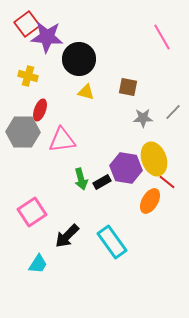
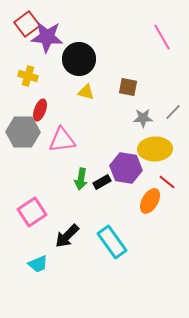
yellow ellipse: moved 1 px right, 10 px up; rotated 72 degrees counterclockwise
green arrow: rotated 25 degrees clockwise
cyan trapezoid: rotated 35 degrees clockwise
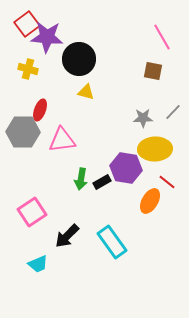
yellow cross: moved 7 px up
brown square: moved 25 px right, 16 px up
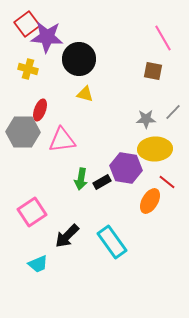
pink line: moved 1 px right, 1 px down
yellow triangle: moved 1 px left, 2 px down
gray star: moved 3 px right, 1 px down
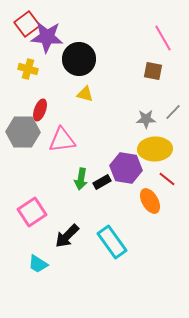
red line: moved 3 px up
orange ellipse: rotated 60 degrees counterclockwise
cyan trapezoid: rotated 55 degrees clockwise
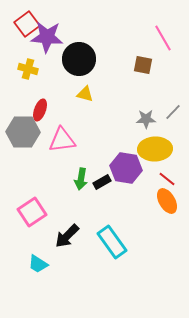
brown square: moved 10 px left, 6 px up
orange ellipse: moved 17 px right
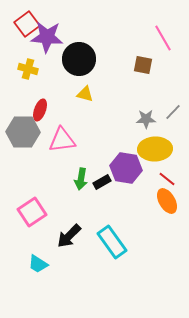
black arrow: moved 2 px right
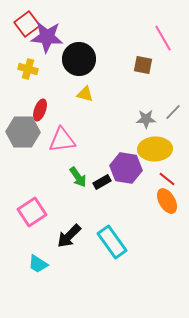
green arrow: moved 3 px left, 2 px up; rotated 45 degrees counterclockwise
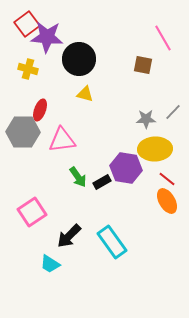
cyan trapezoid: moved 12 px right
